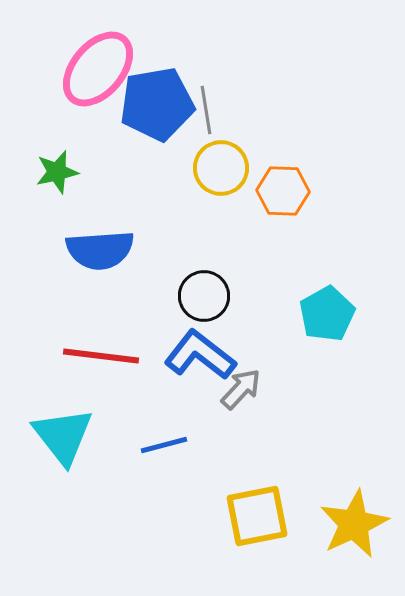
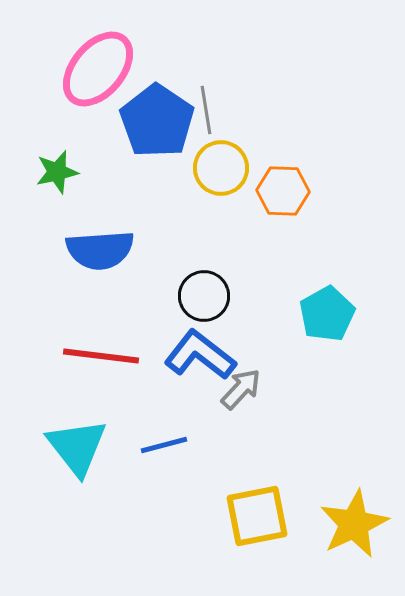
blue pentagon: moved 17 px down; rotated 28 degrees counterclockwise
cyan triangle: moved 14 px right, 11 px down
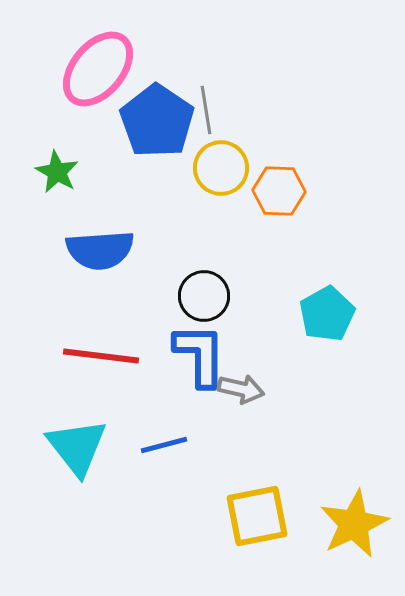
green star: rotated 30 degrees counterclockwise
orange hexagon: moved 4 px left
blue L-shape: rotated 52 degrees clockwise
gray arrow: rotated 60 degrees clockwise
